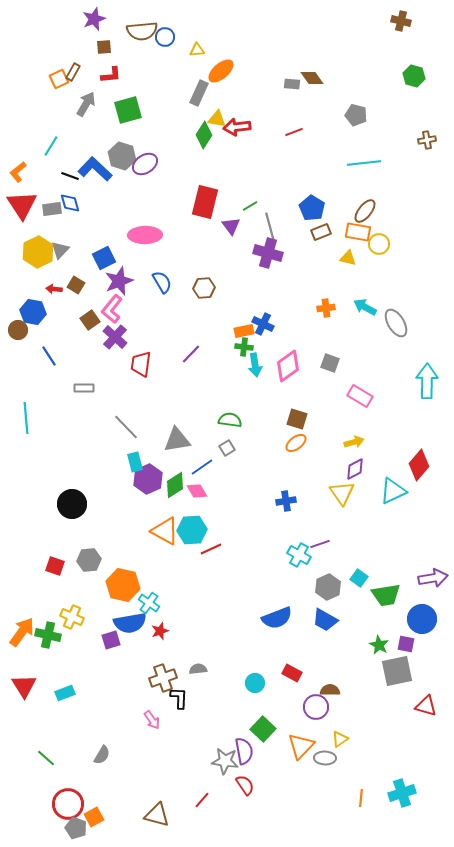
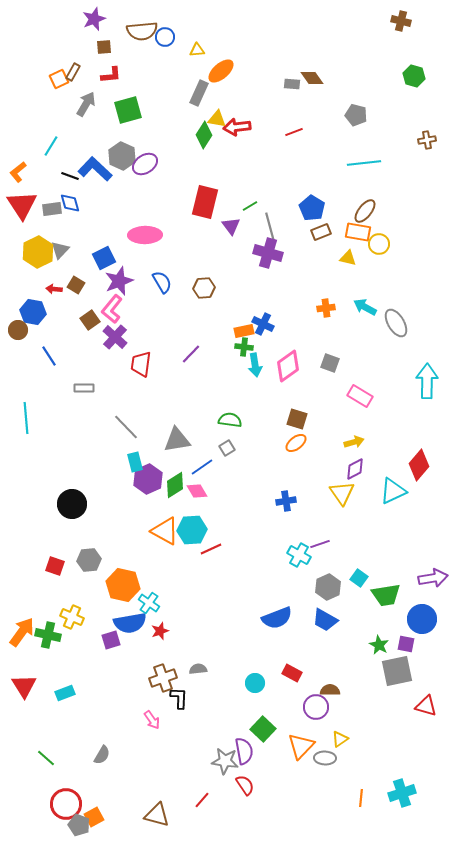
gray hexagon at (122, 156): rotated 8 degrees clockwise
red circle at (68, 804): moved 2 px left
gray pentagon at (76, 828): moved 3 px right, 3 px up
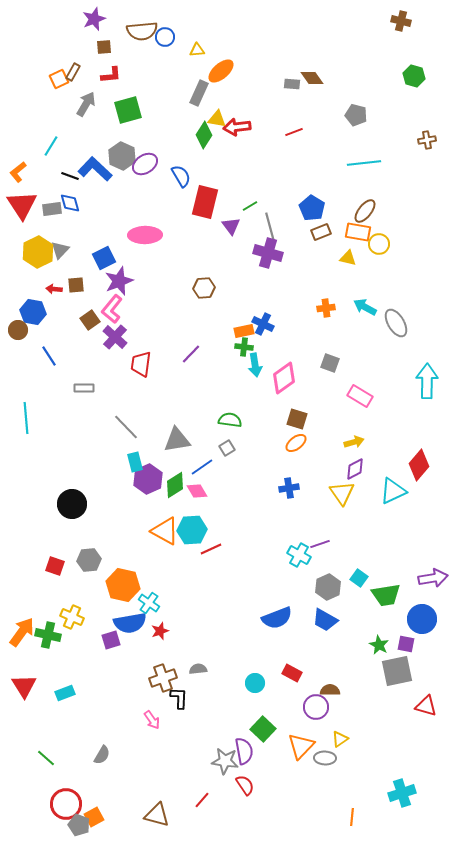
blue semicircle at (162, 282): moved 19 px right, 106 px up
brown square at (76, 285): rotated 36 degrees counterclockwise
pink diamond at (288, 366): moved 4 px left, 12 px down
blue cross at (286, 501): moved 3 px right, 13 px up
orange line at (361, 798): moved 9 px left, 19 px down
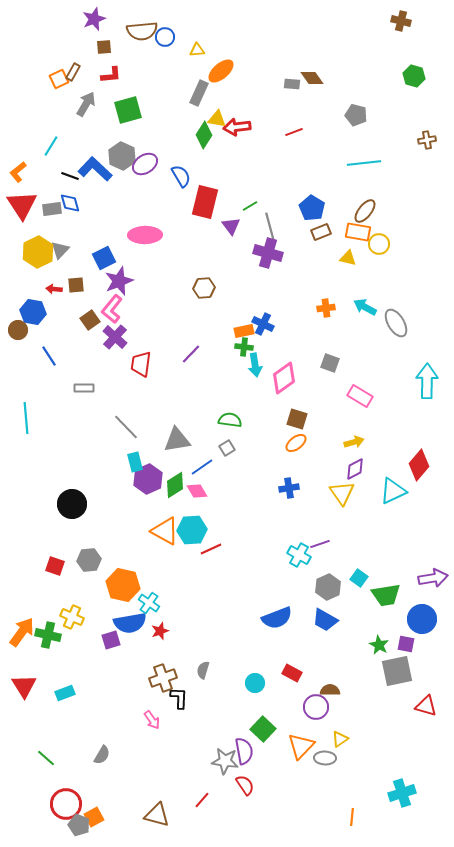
gray semicircle at (198, 669): moved 5 px right, 1 px down; rotated 66 degrees counterclockwise
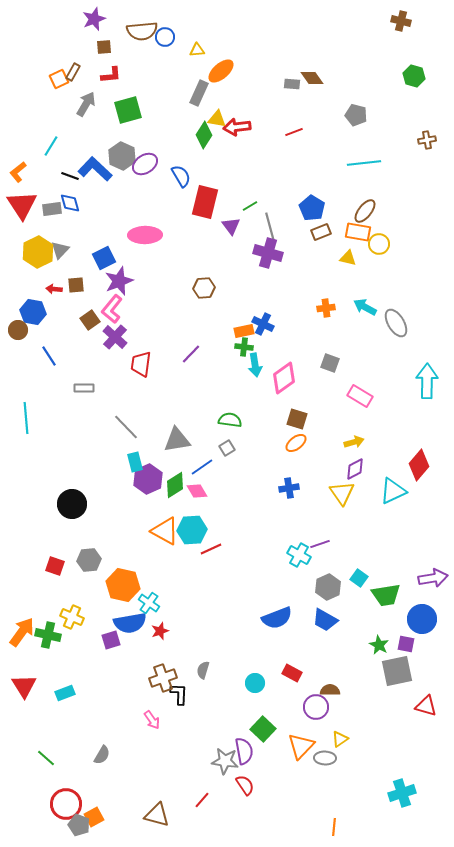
black L-shape at (179, 698): moved 4 px up
orange line at (352, 817): moved 18 px left, 10 px down
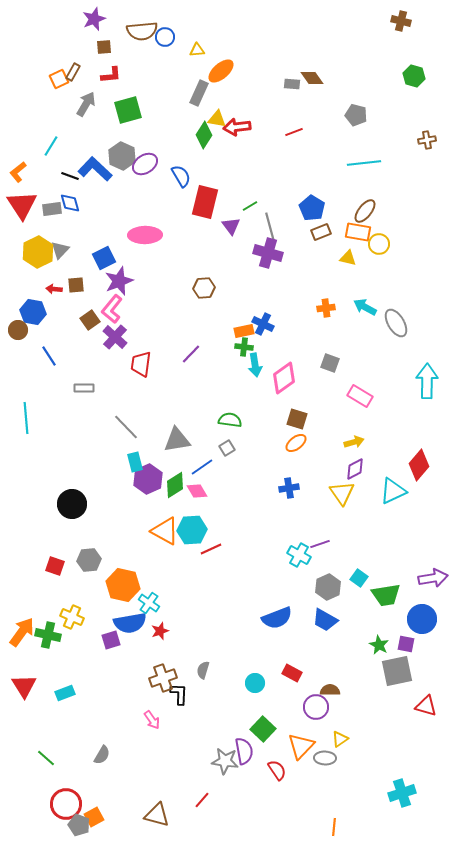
red semicircle at (245, 785): moved 32 px right, 15 px up
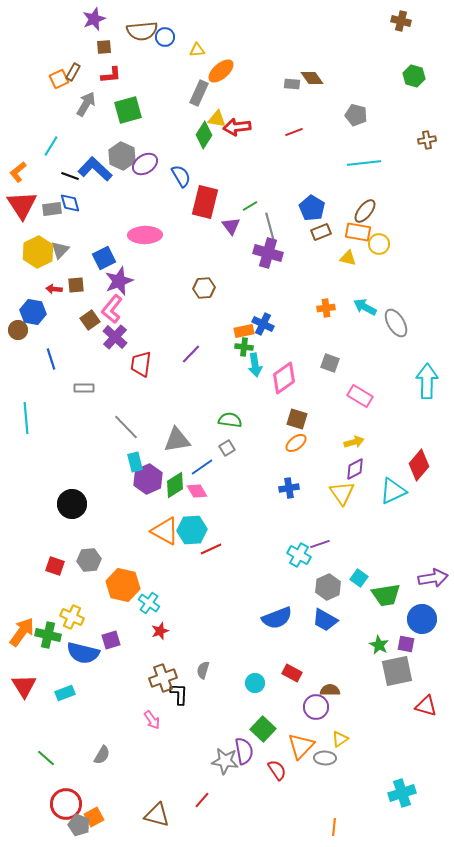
blue line at (49, 356): moved 2 px right, 3 px down; rotated 15 degrees clockwise
blue semicircle at (130, 623): moved 47 px left, 30 px down; rotated 24 degrees clockwise
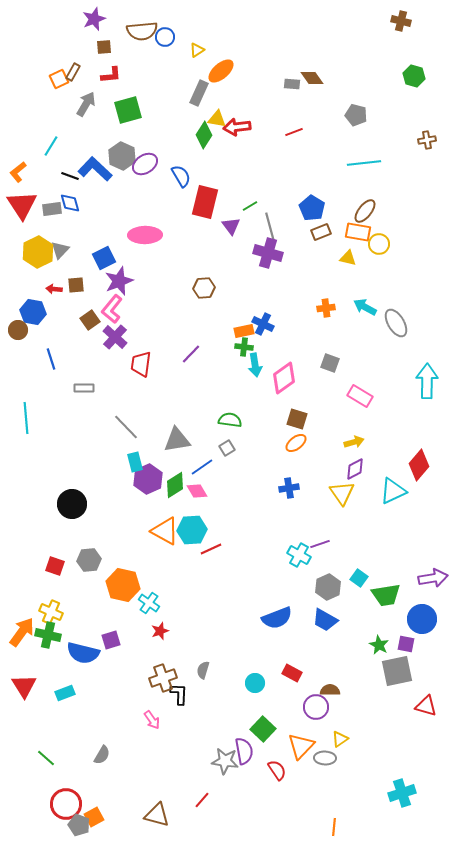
yellow triangle at (197, 50): rotated 28 degrees counterclockwise
yellow cross at (72, 617): moved 21 px left, 5 px up
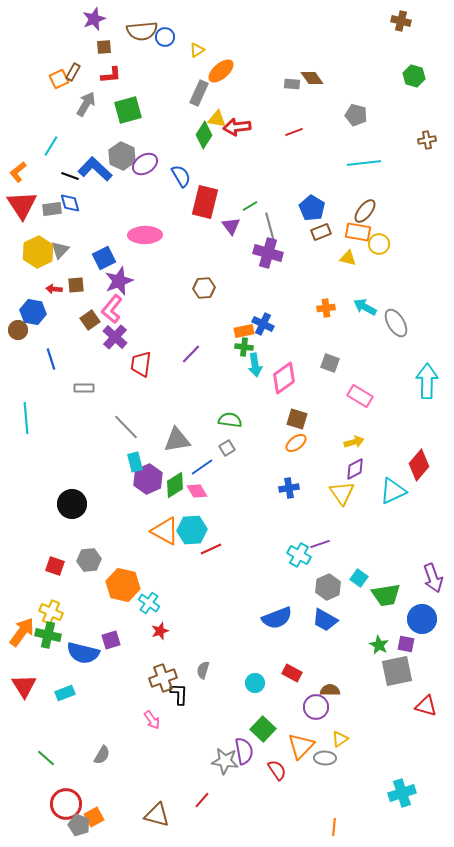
purple arrow at (433, 578): rotated 80 degrees clockwise
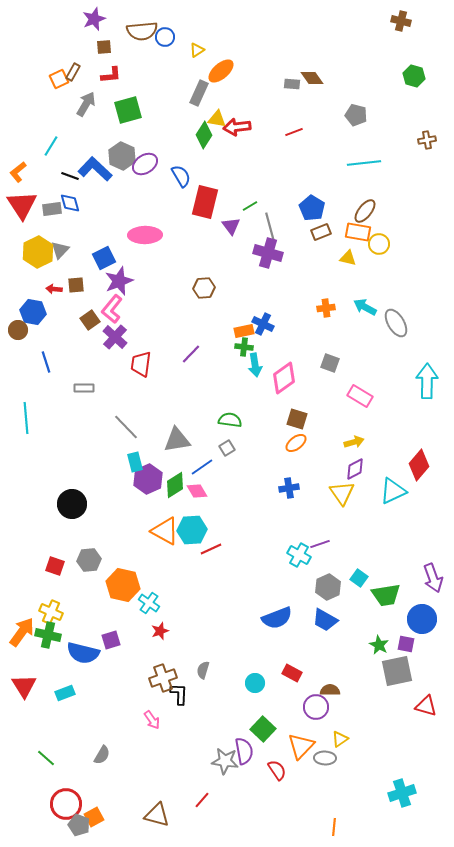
blue line at (51, 359): moved 5 px left, 3 px down
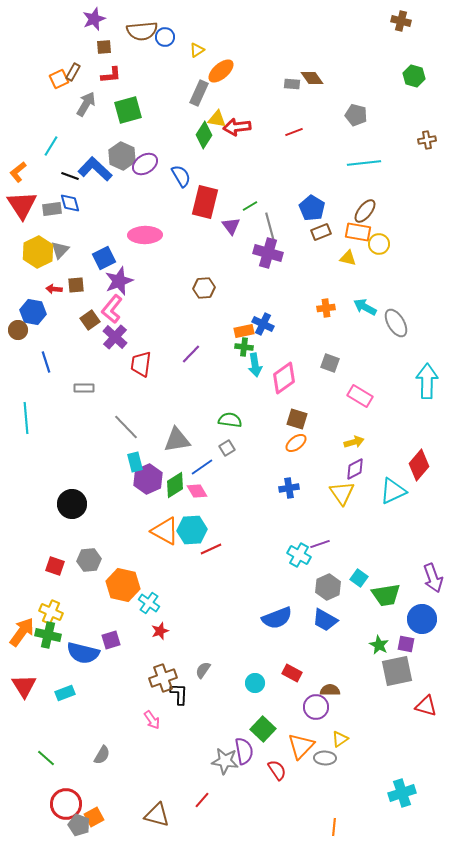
gray semicircle at (203, 670): rotated 18 degrees clockwise
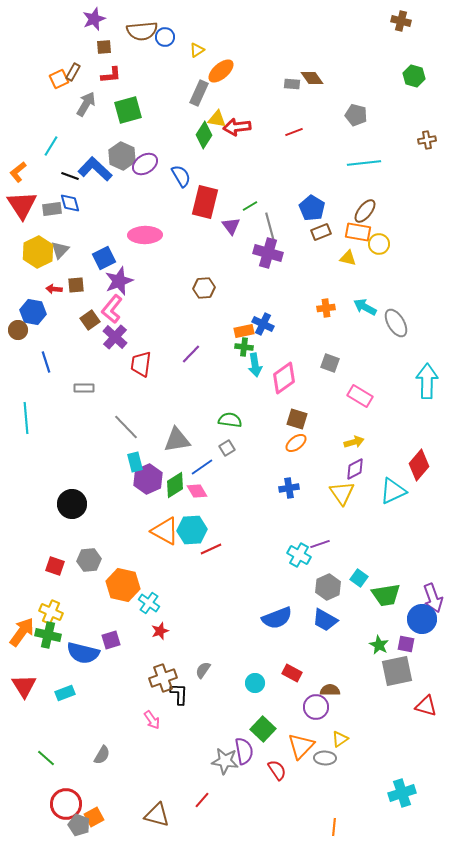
purple arrow at (433, 578): moved 20 px down
